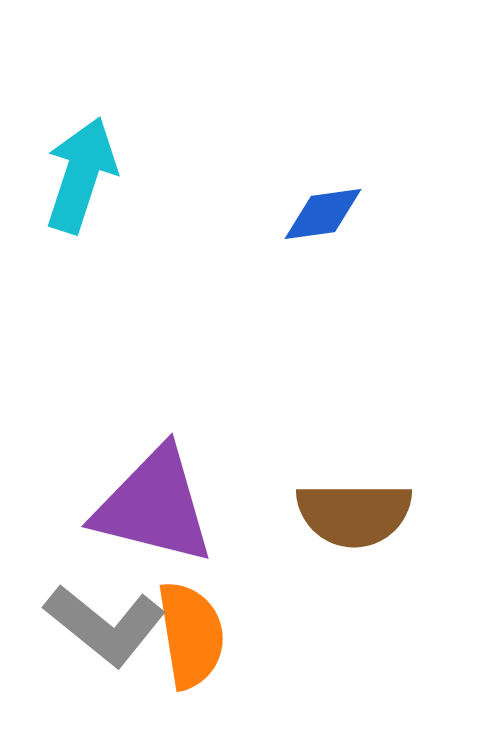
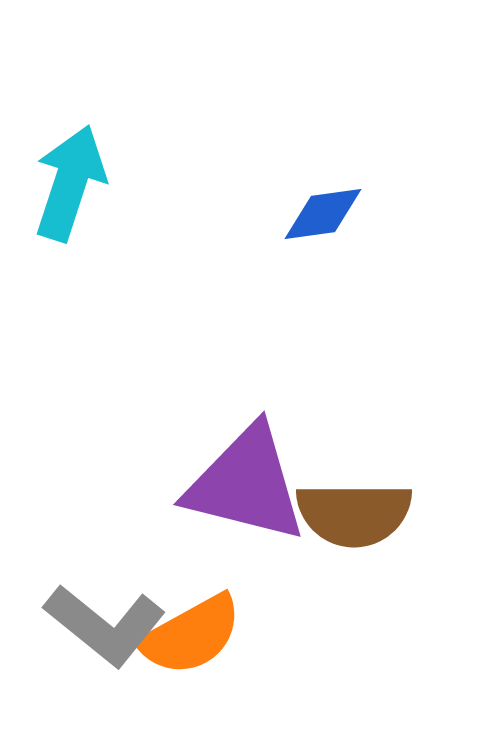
cyan arrow: moved 11 px left, 8 px down
purple triangle: moved 92 px right, 22 px up
orange semicircle: rotated 70 degrees clockwise
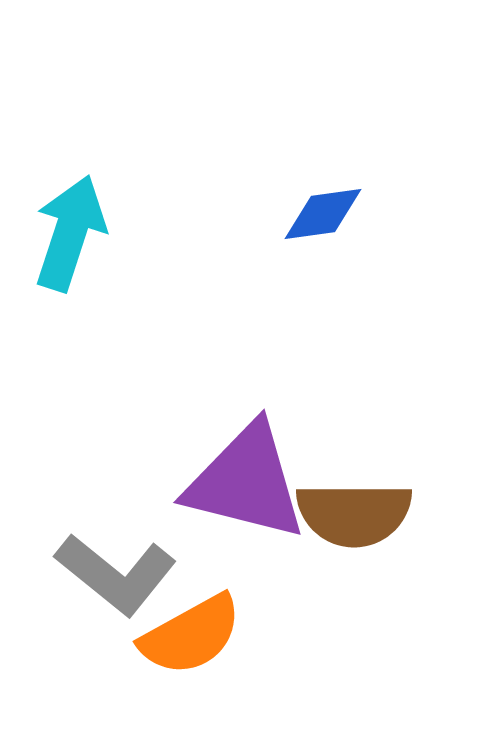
cyan arrow: moved 50 px down
purple triangle: moved 2 px up
gray L-shape: moved 11 px right, 51 px up
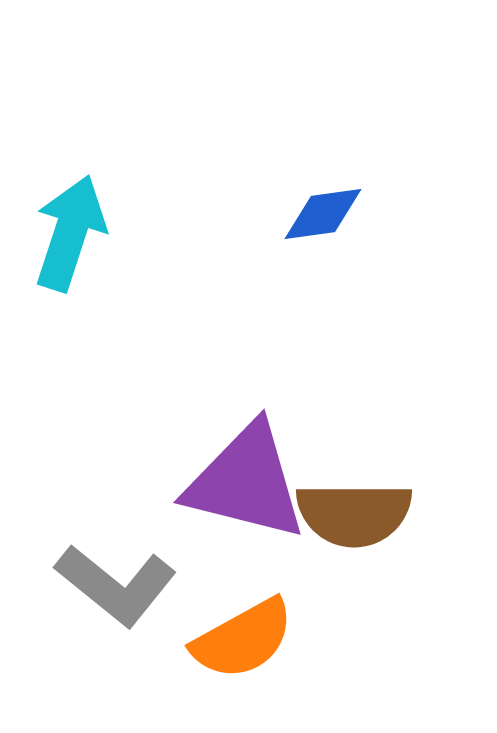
gray L-shape: moved 11 px down
orange semicircle: moved 52 px right, 4 px down
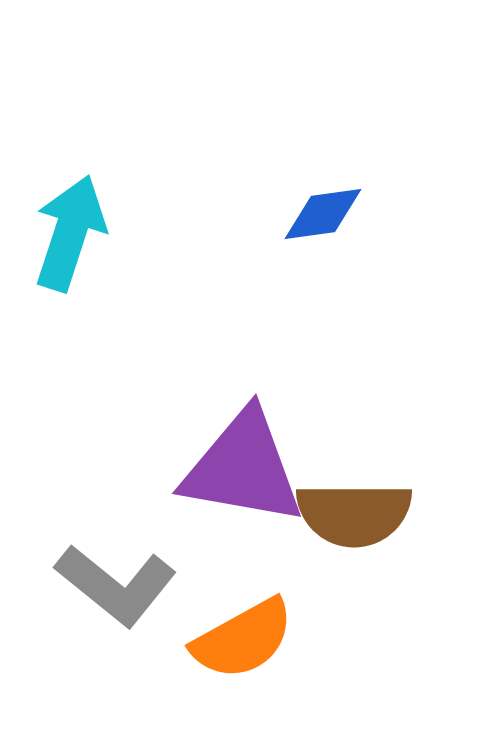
purple triangle: moved 3 px left, 14 px up; rotated 4 degrees counterclockwise
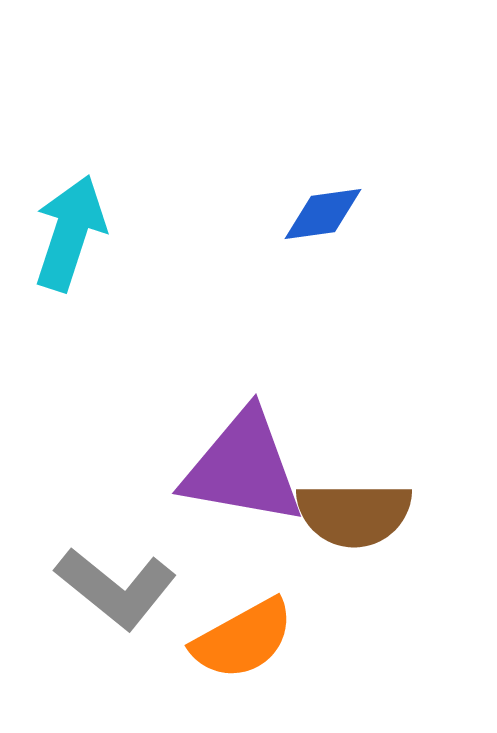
gray L-shape: moved 3 px down
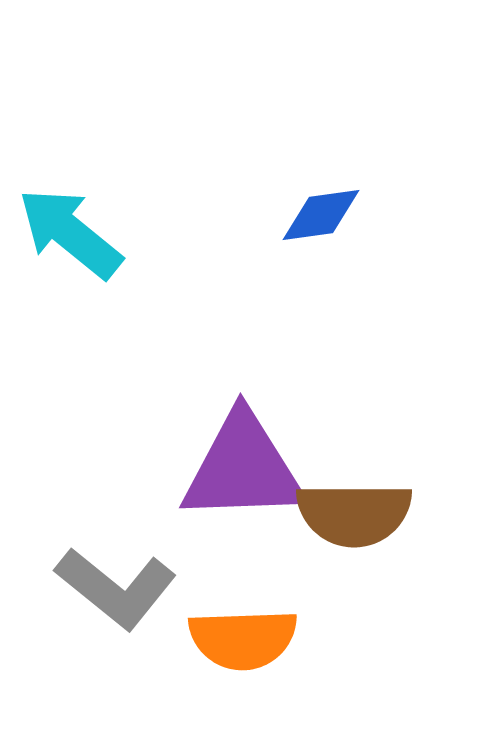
blue diamond: moved 2 px left, 1 px down
cyan arrow: rotated 69 degrees counterclockwise
purple triangle: rotated 12 degrees counterclockwise
orange semicircle: rotated 27 degrees clockwise
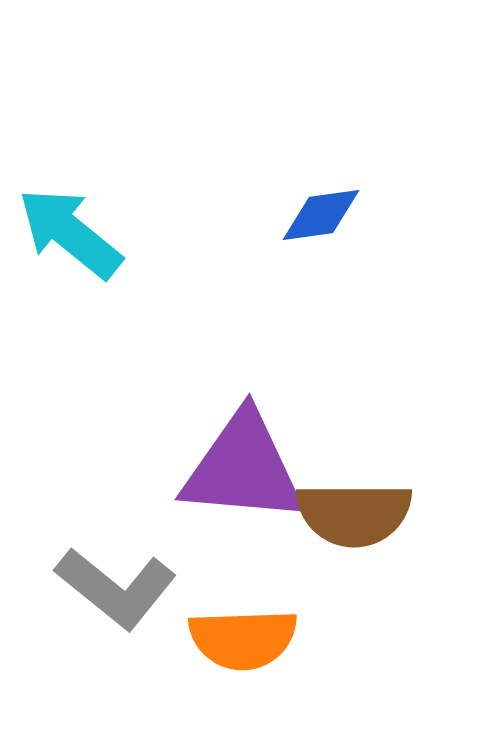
purple triangle: rotated 7 degrees clockwise
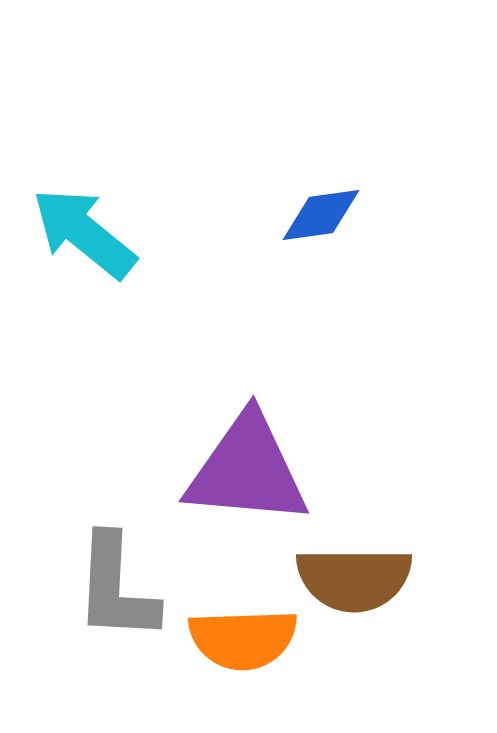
cyan arrow: moved 14 px right
purple triangle: moved 4 px right, 2 px down
brown semicircle: moved 65 px down
gray L-shape: rotated 54 degrees clockwise
